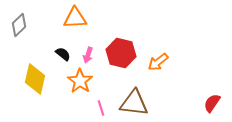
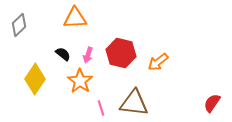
yellow diamond: rotated 20 degrees clockwise
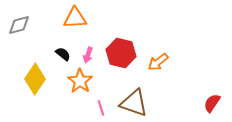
gray diamond: rotated 30 degrees clockwise
brown triangle: rotated 12 degrees clockwise
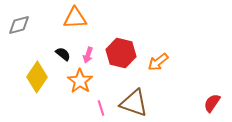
yellow diamond: moved 2 px right, 2 px up
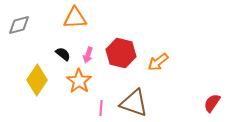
yellow diamond: moved 3 px down
orange star: moved 1 px left
pink line: rotated 21 degrees clockwise
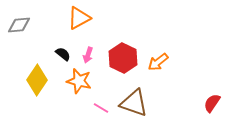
orange triangle: moved 4 px right; rotated 25 degrees counterclockwise
gray diamond: rotated 10 degrees clockwise
red hexagon: moved 2 px right, 5 px down; rotated 12 degrees clockwise
orange star: rotated 20 degrees counterclockwise
pink line: rotated 63 degrees counterclockwise
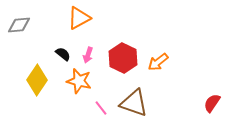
pink line: rotated 21 degrees clockwise
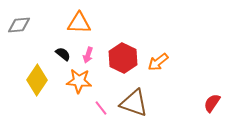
orange triangle: moved 5 px down; rotated 30 degrees clockwise
orange star: rotated 10 degrees counterclockwise
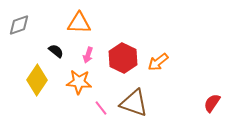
gray diamond: rotated 15 degrees counterclockwise
black semicircle: moved 7 px left, 3 px up
orange star: moved 1 px down
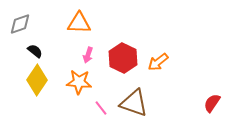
gray diamond: moved 1 px right, 1 px up
black semicircle: moved 21 px left
